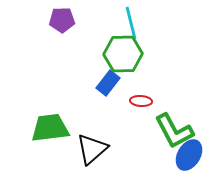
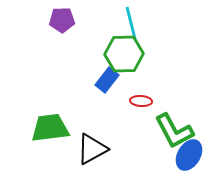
green hexagon: moved 1 px right
blue rectangle: moved 1 px left, 3 px up
black triangle: rotated 12 degrees clockwise
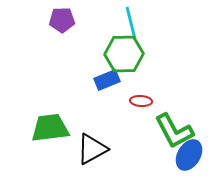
blue rectangle: rotated 30 degrees clockwise
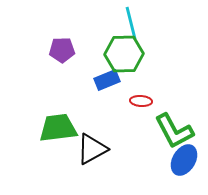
purple pentagon: moved 30 px down
green trapezoid: moved 8 px right
blue ellipse: moved 5 px left, 5 px down
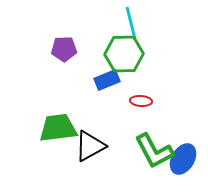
purple pentagon: moved 2 px right, 1 px up
green L-shape: moved 20 px left, 20 px down
black triangle: moved 2 px left, 3 px up
blue ellipse: moved 1 px left, 1 px up
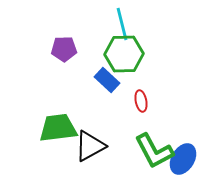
cyan line: moved 9 px left, 1 px down
blue rectangle: rotated 65 degrees clockwise
red ellipse: rotated 75 degrees clockwise
